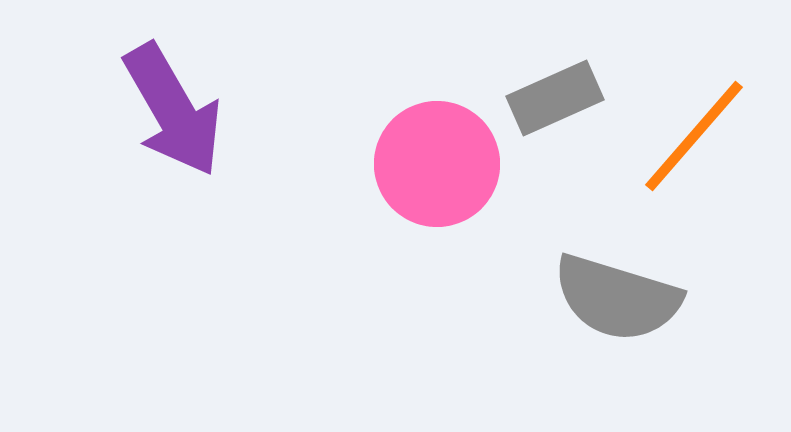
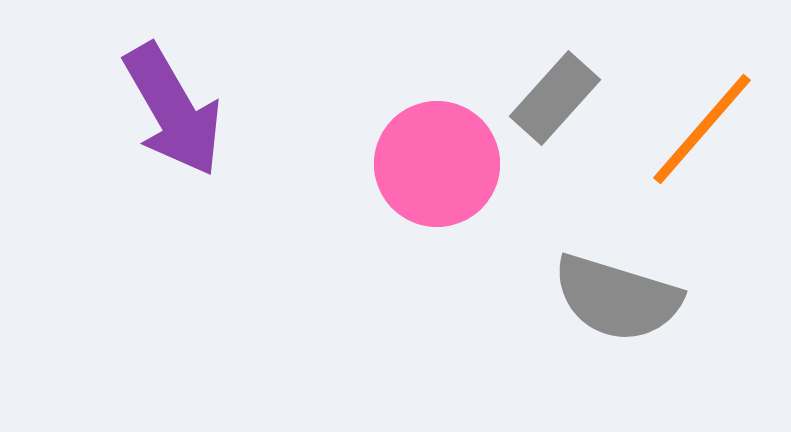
gray rectangle: rotated 24 degrees counterclockwise
orange line: moved 8 px right, 7 px up
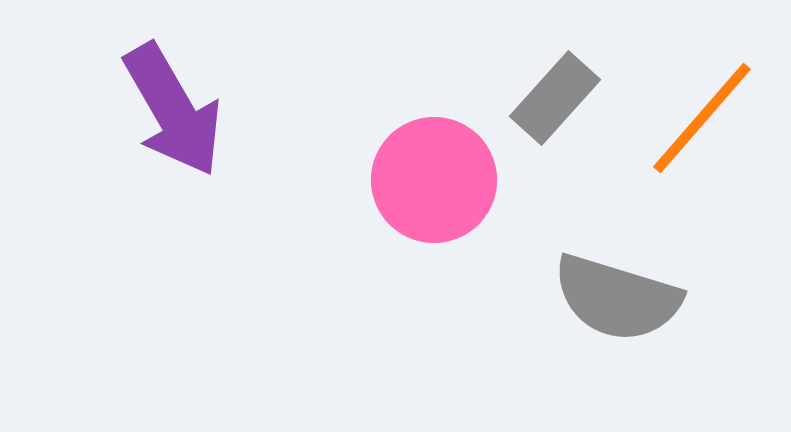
orange line: moved 11 px up
pink circle: moved 3 px left, 16 px down
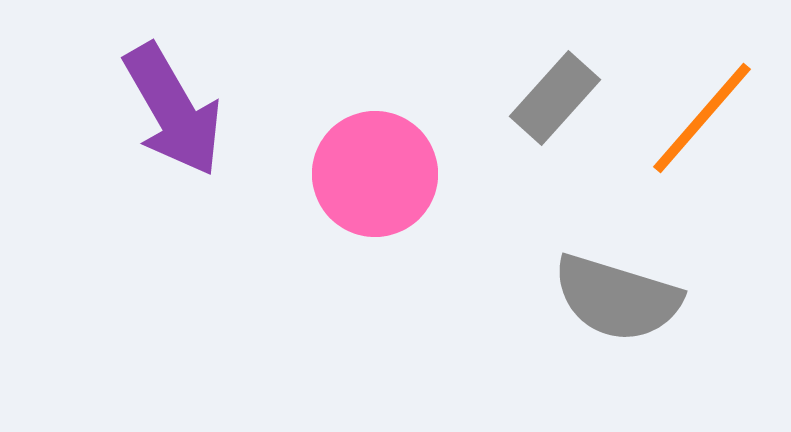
pink circle: moved 59 px left, 6 px up
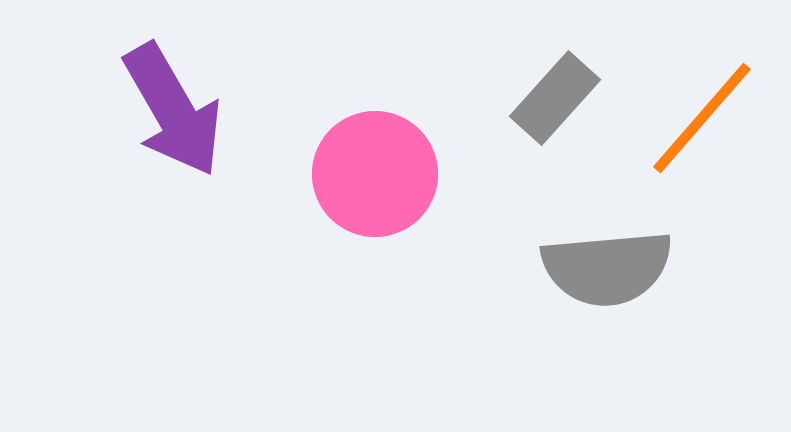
gray semicircle: moved 10 px left, 30 px up; rotated 22 degrees counterclockwise
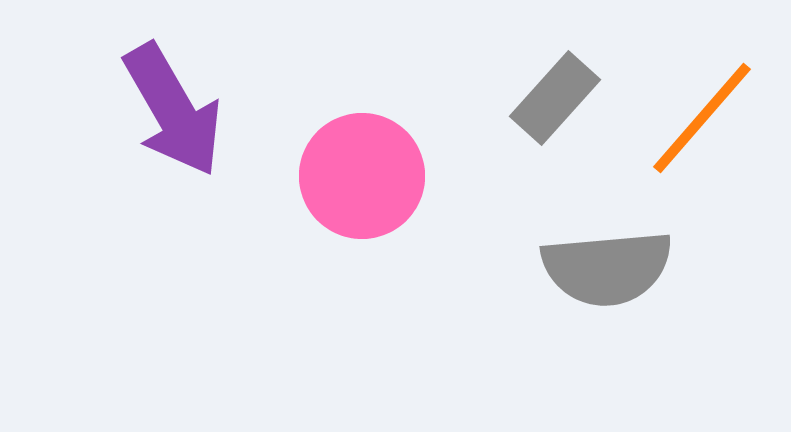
pink circle: moved 13 px left, 2 px down
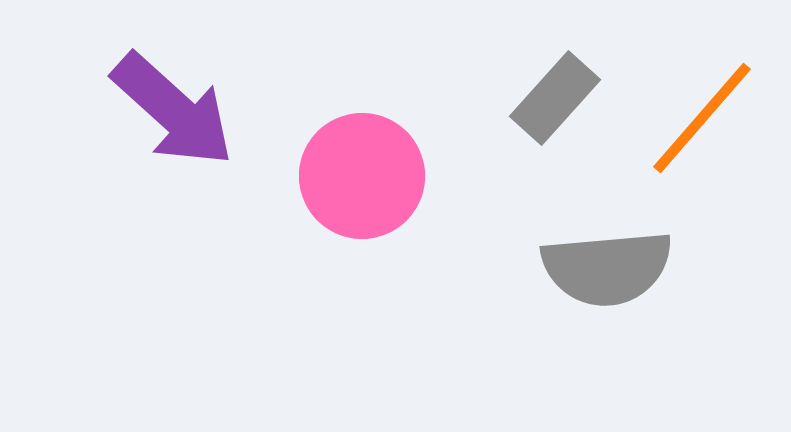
purple arrow: rotated 18 degrees counterclockwise
